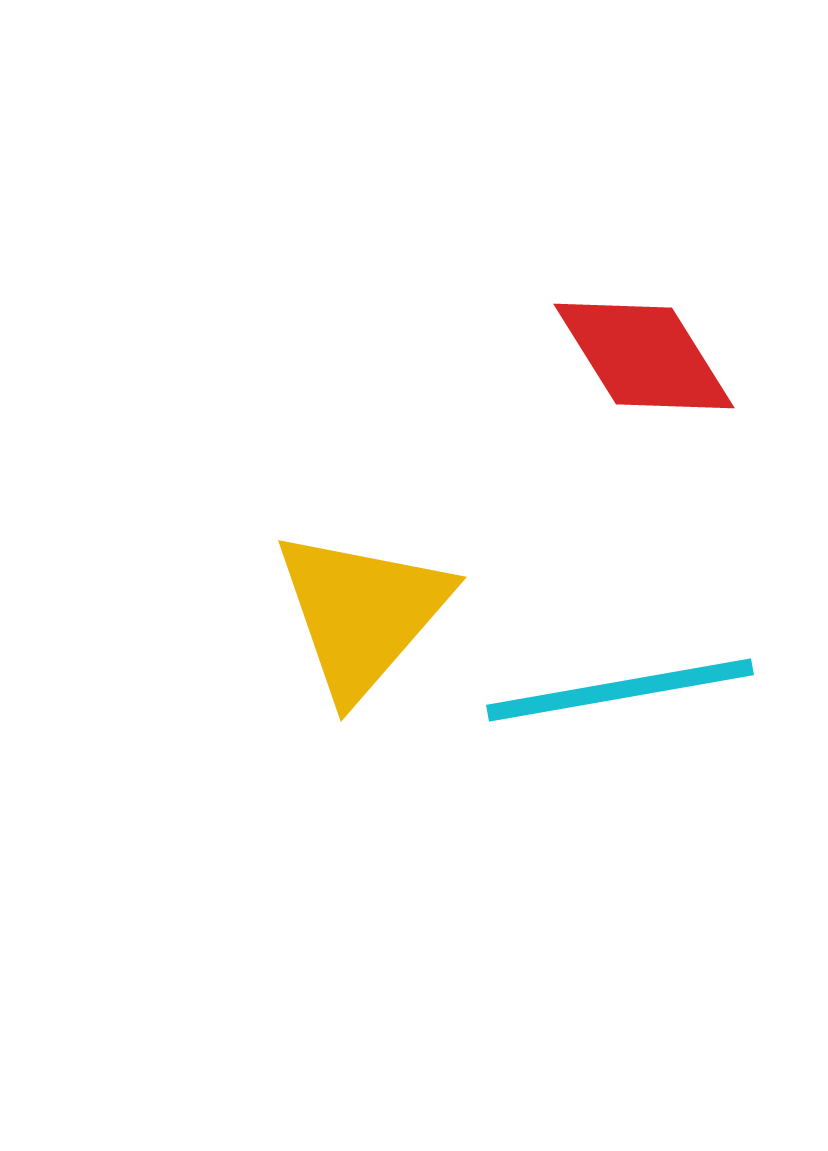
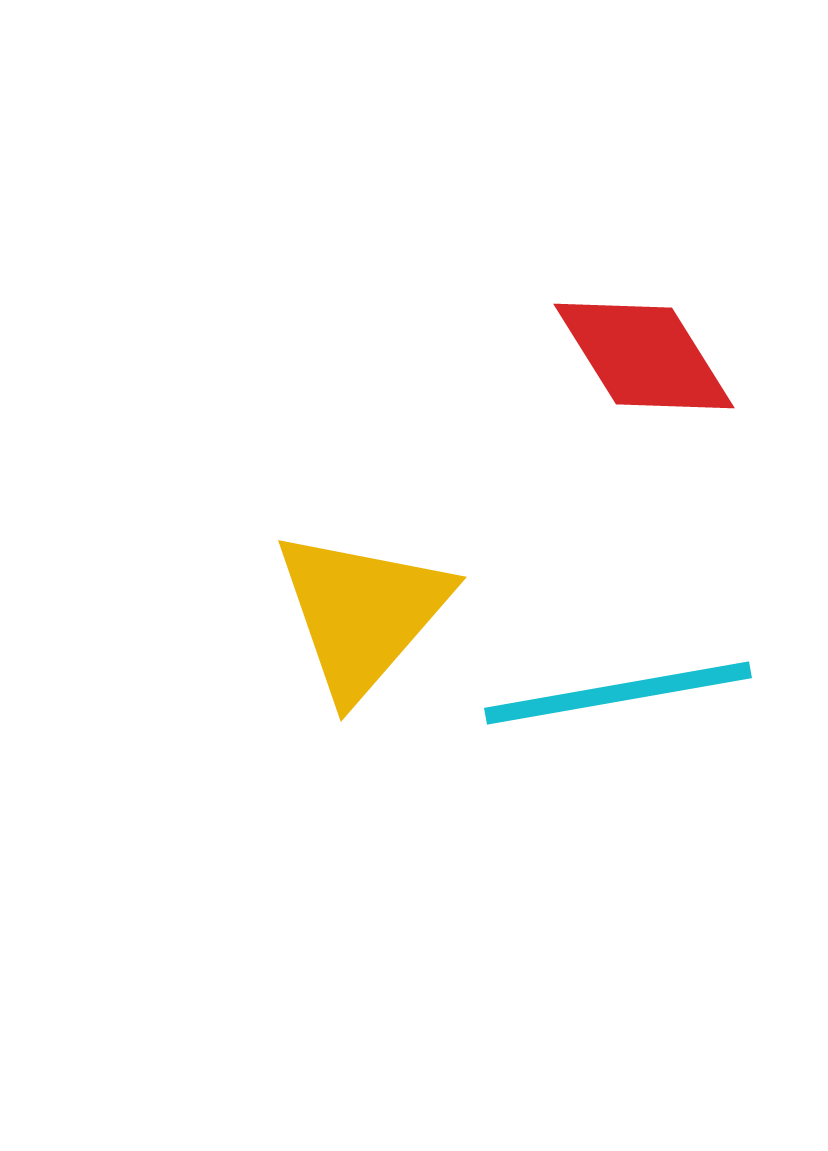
cyan line: moved 2 px left, 3 px down
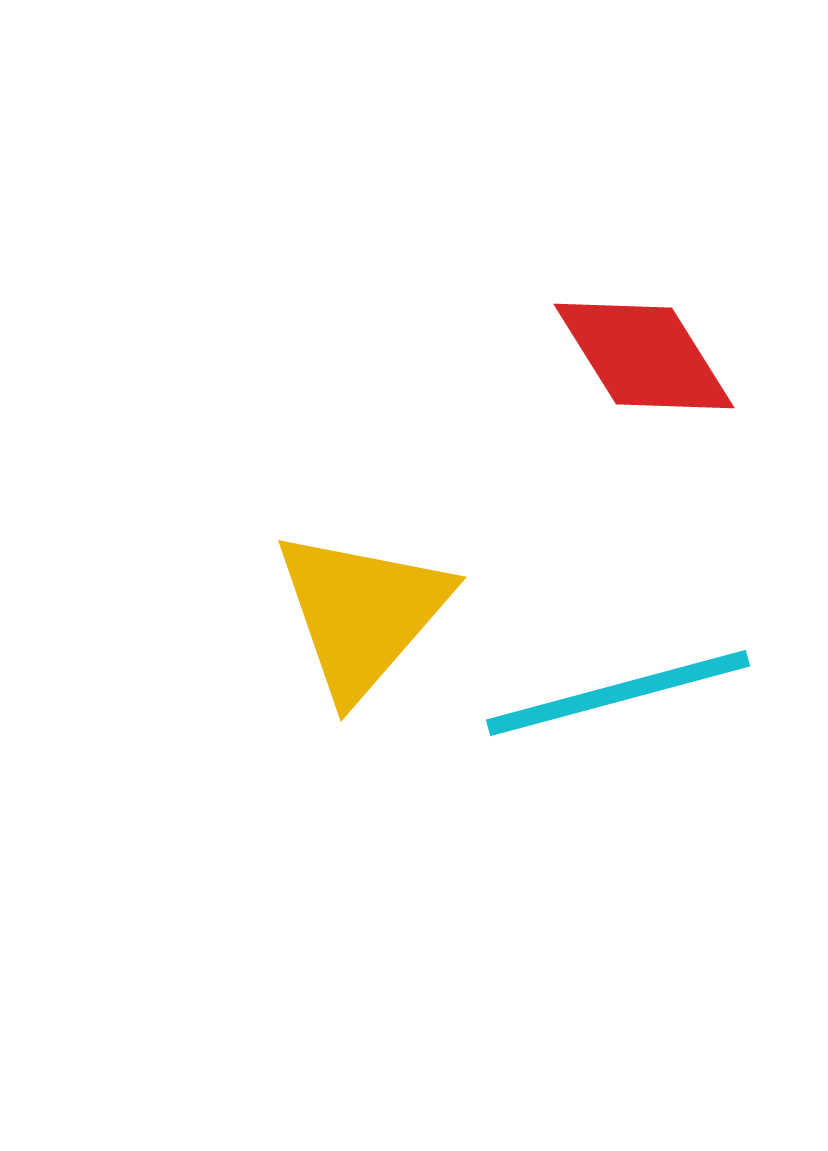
cyan line: rotated 5 degrees counterclockwise
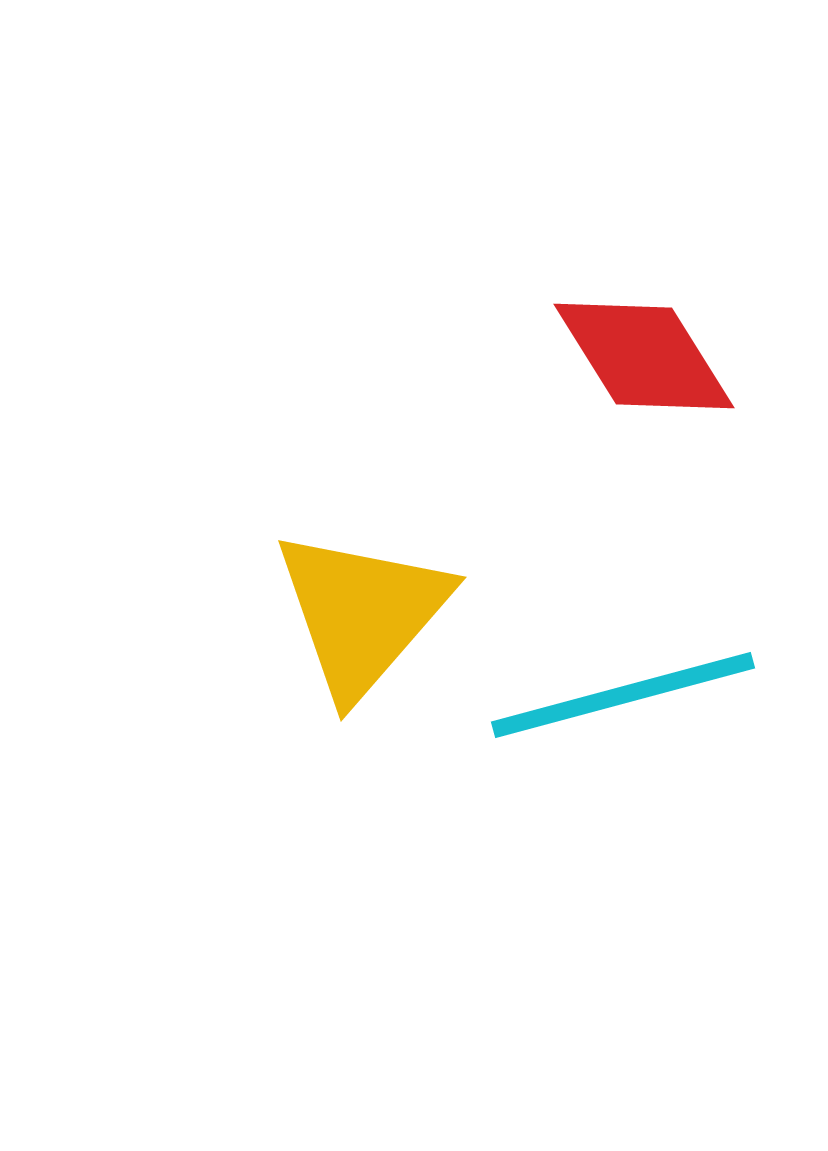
cyan line: moved 5 px right, 2 px down
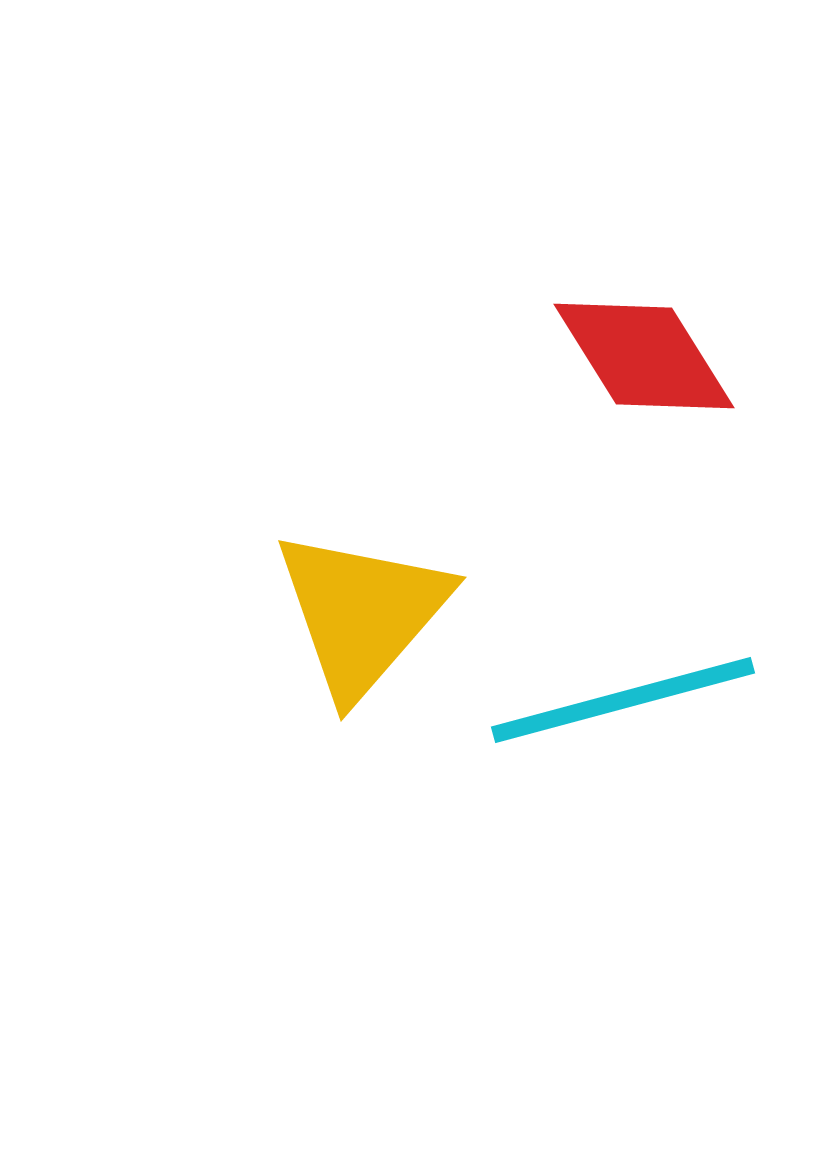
cyan line: moved 5 px down
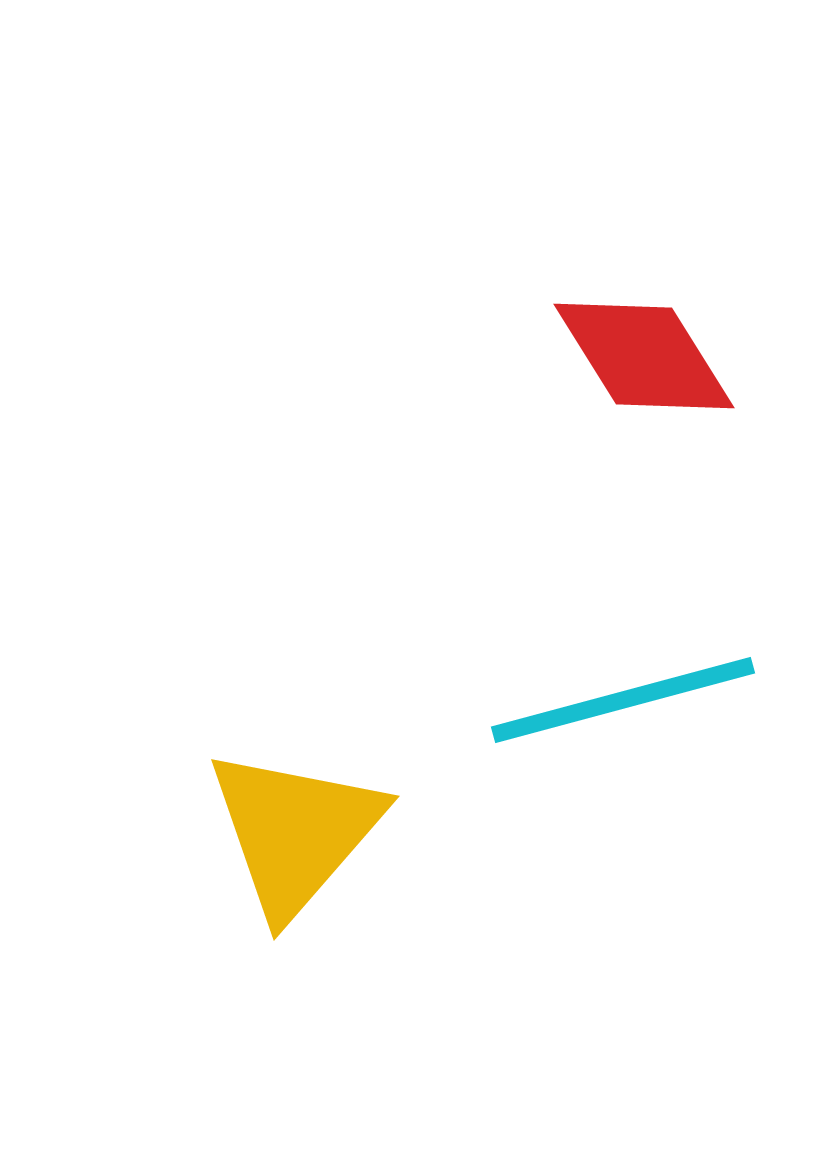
yellow triangle: moved 67 px left, 219 px down
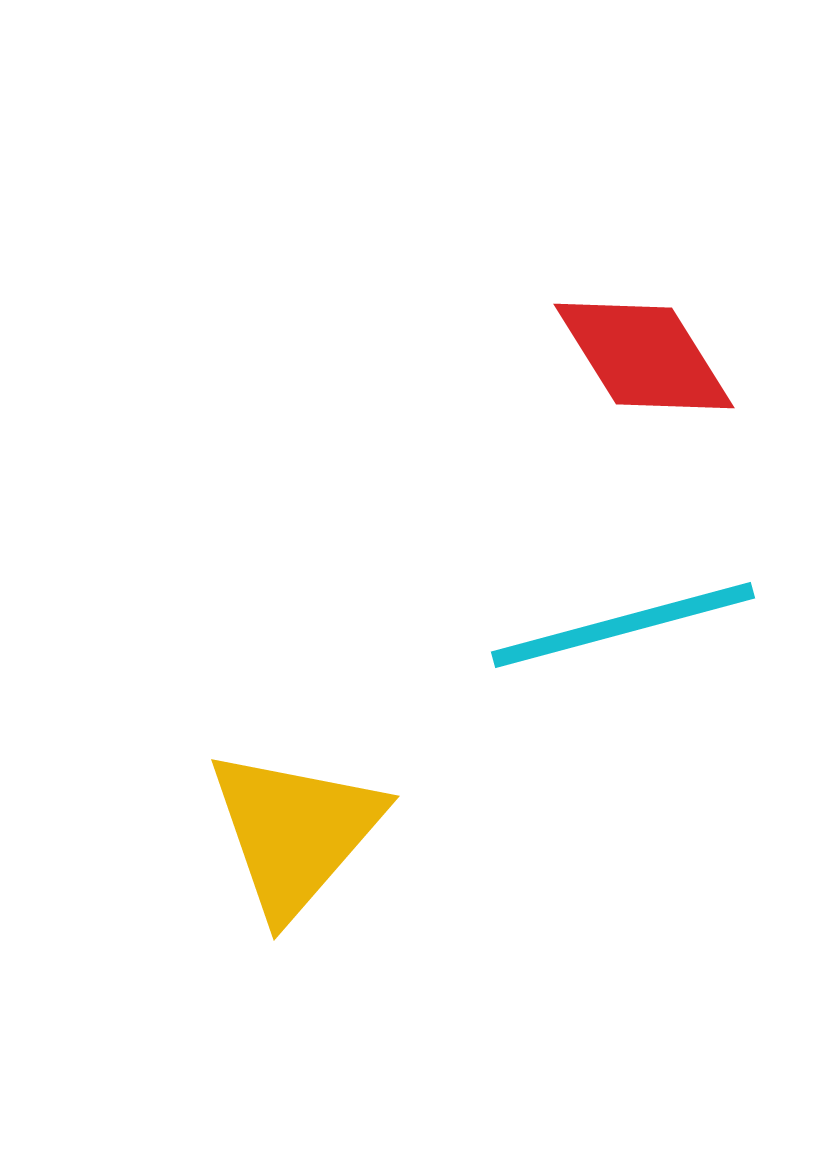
cyan line: moved 75 px up
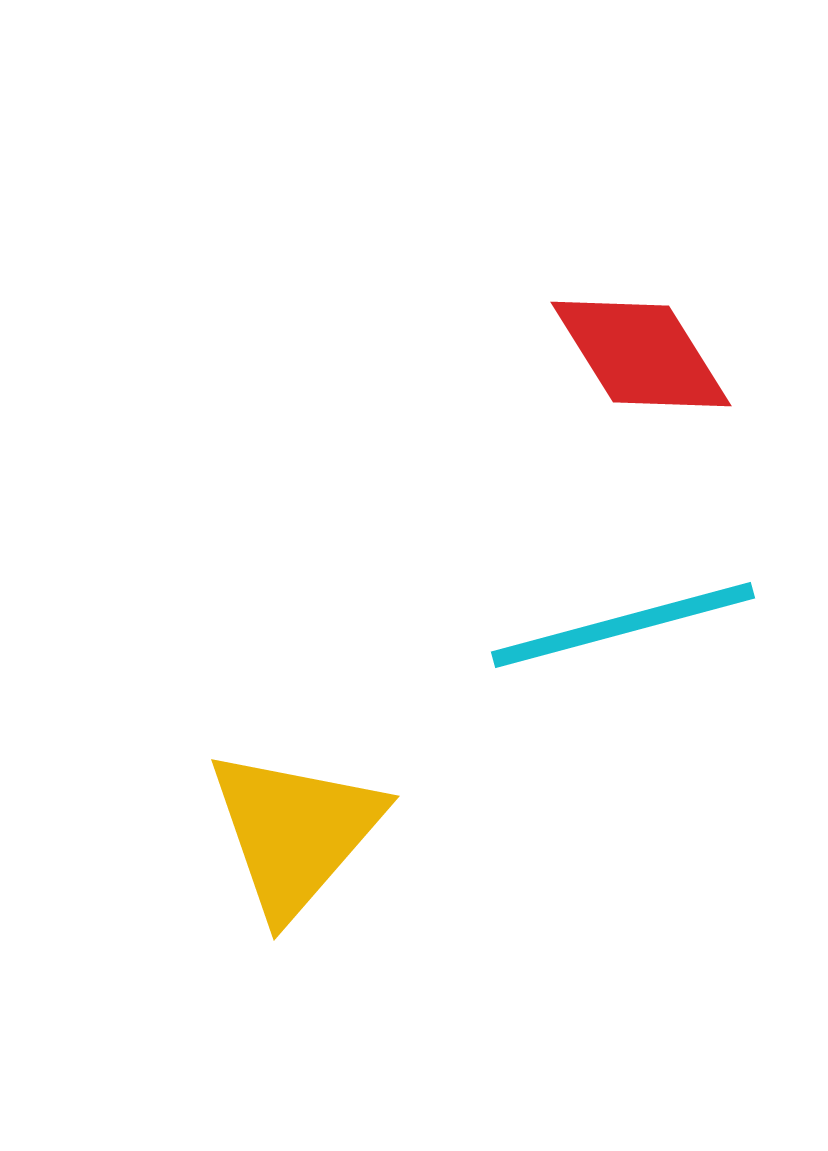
red diamond: moved 3 px left, 2 px up
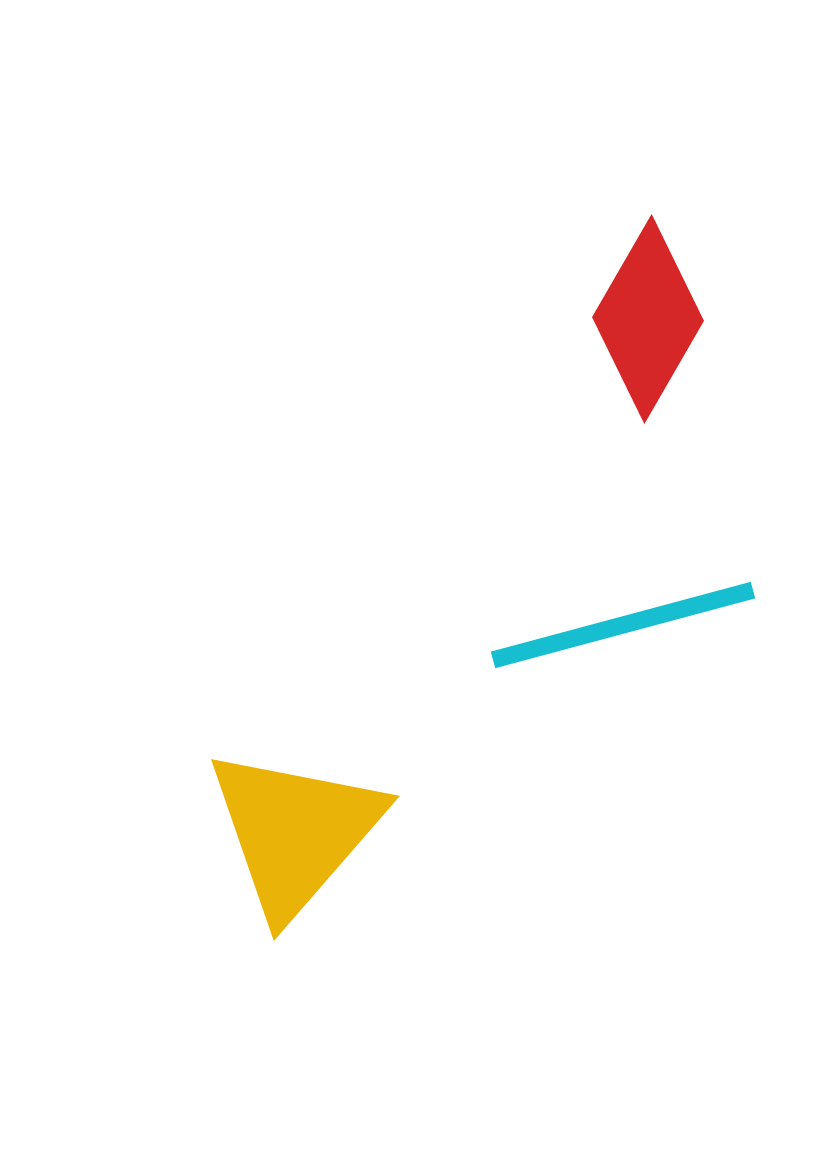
red diamond: moved 7 px right, 35 px up; rotated 62 degrees clockwise
